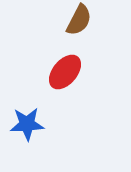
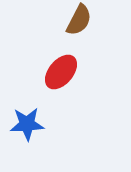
red ellipse: moved 4 px left
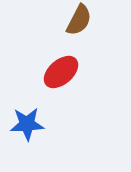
red ellipse: rotated 9 degrees clockwise
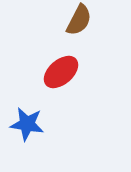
blue star: rotated 12 degrees clockwise
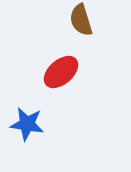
brown semicircle: moved 2 px right; rotated 136 degrees clockwise
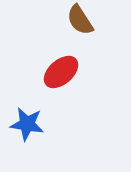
brown semicircle: moved 1 px left; rotated 16 degrees counterclockwise
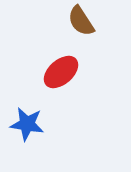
brown semicircle: moved 1 px right, 1 px down
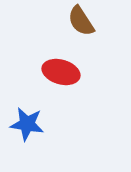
red ellipse: rotated 57 degrees clockwise
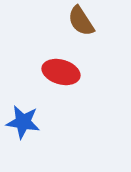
blue star: moved 4 px left, 2 px up
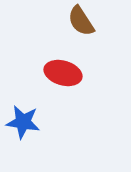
red ellipse: moved 2 px right, 1 px down
